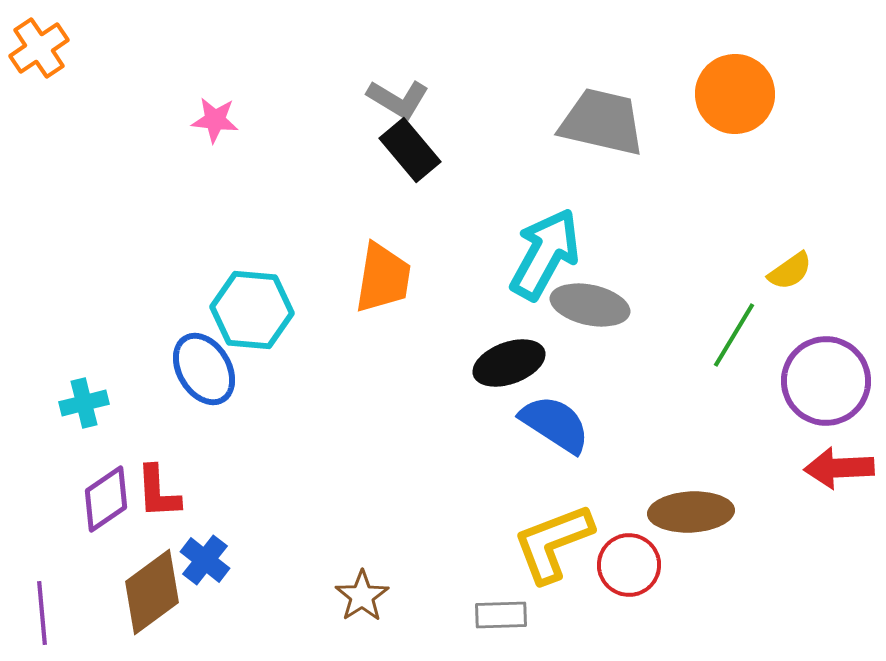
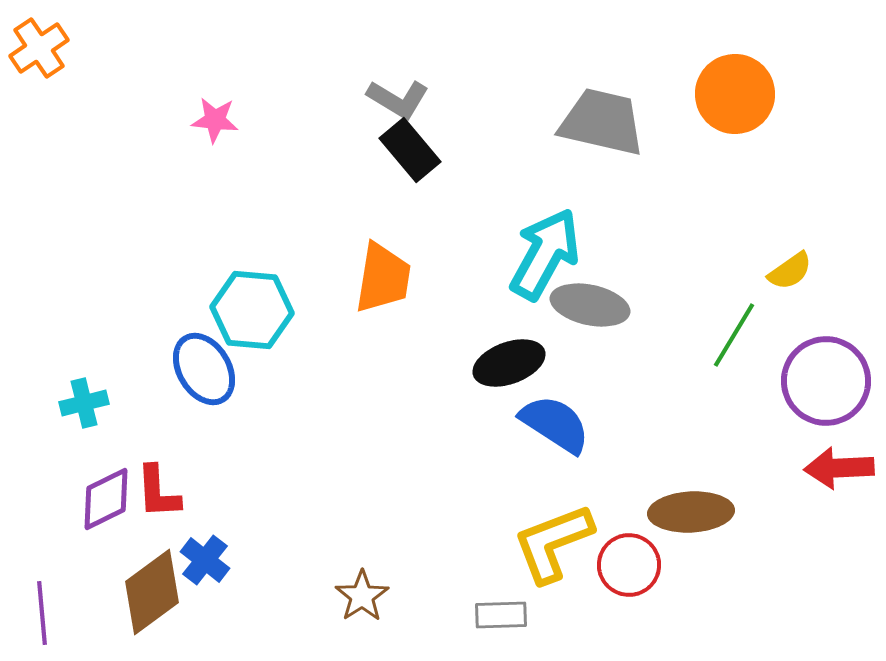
purple diamond: rotated 8 degrees clockwise
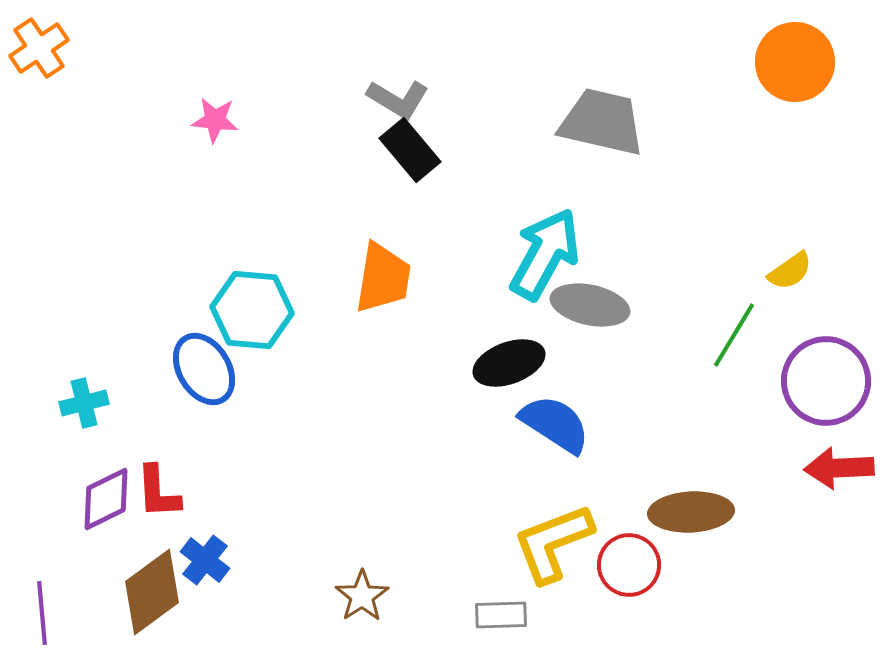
orange circle: moved 60 px right, 32 px up
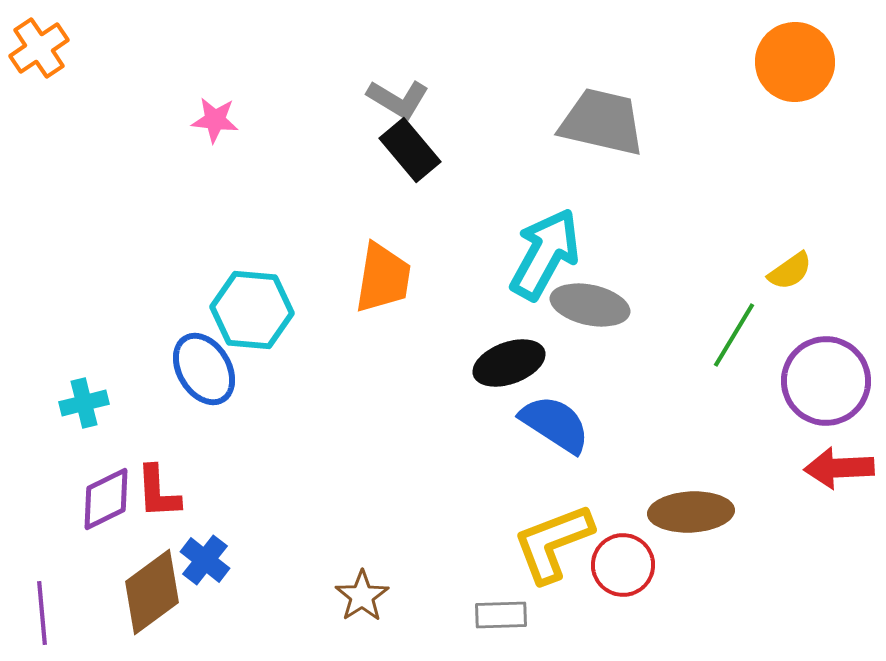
red circle: moved 6 px left
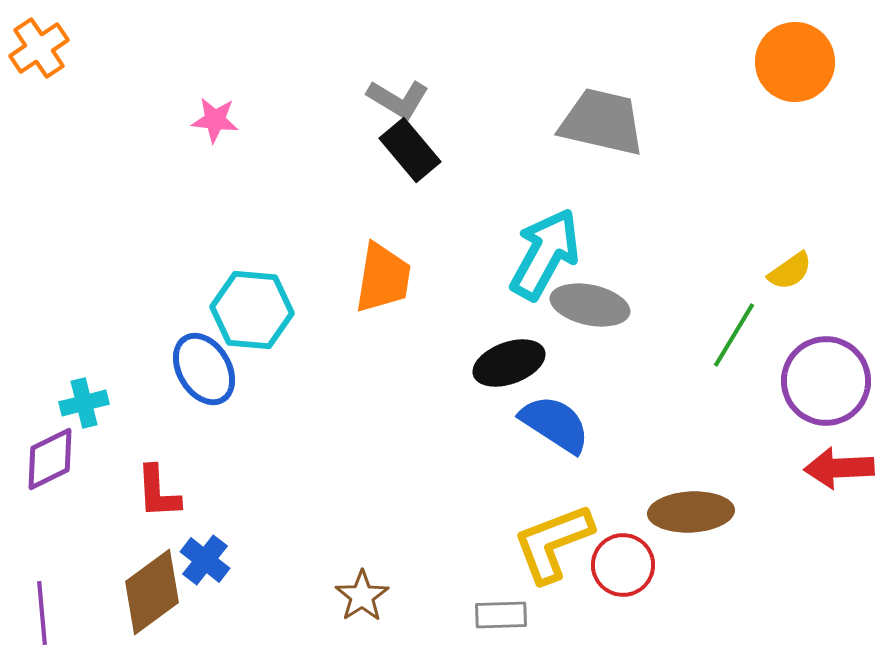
purple diamond: moved 56 px left, 40 px up
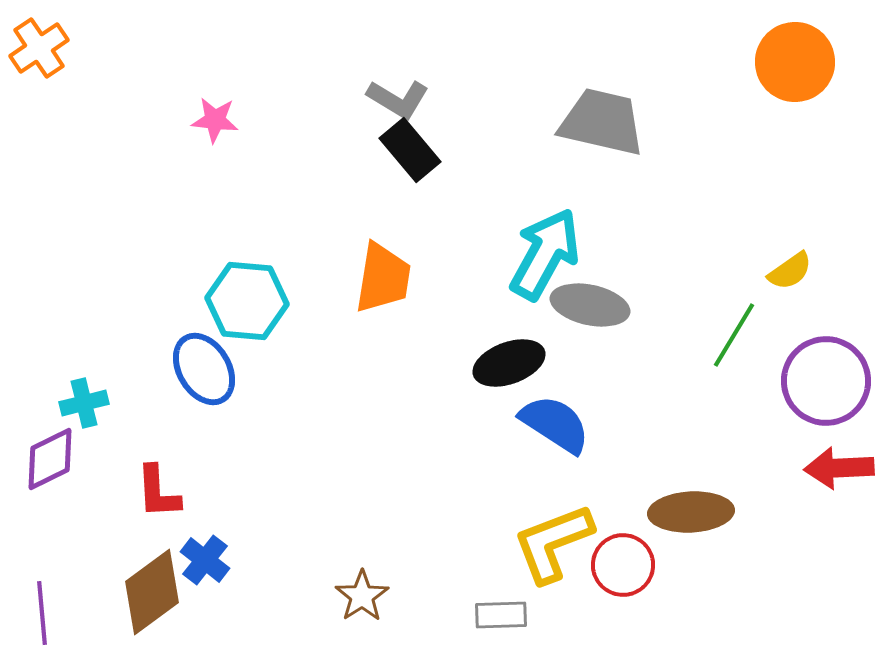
cyan hexagon: moved 5 px left, 9 px up
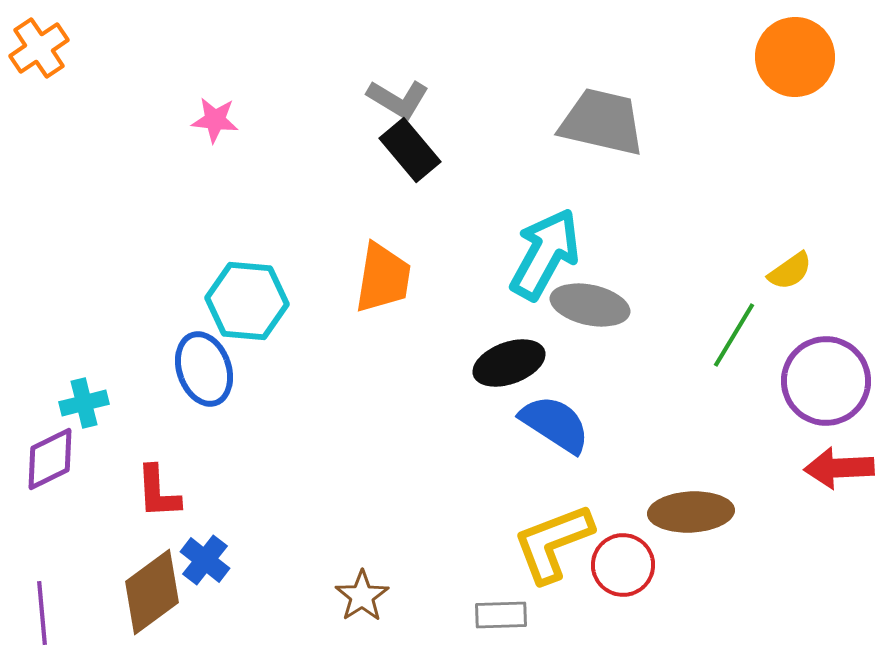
orange circle: moved 5 px up
blue ellipse: rotated 12 degrees clockwise
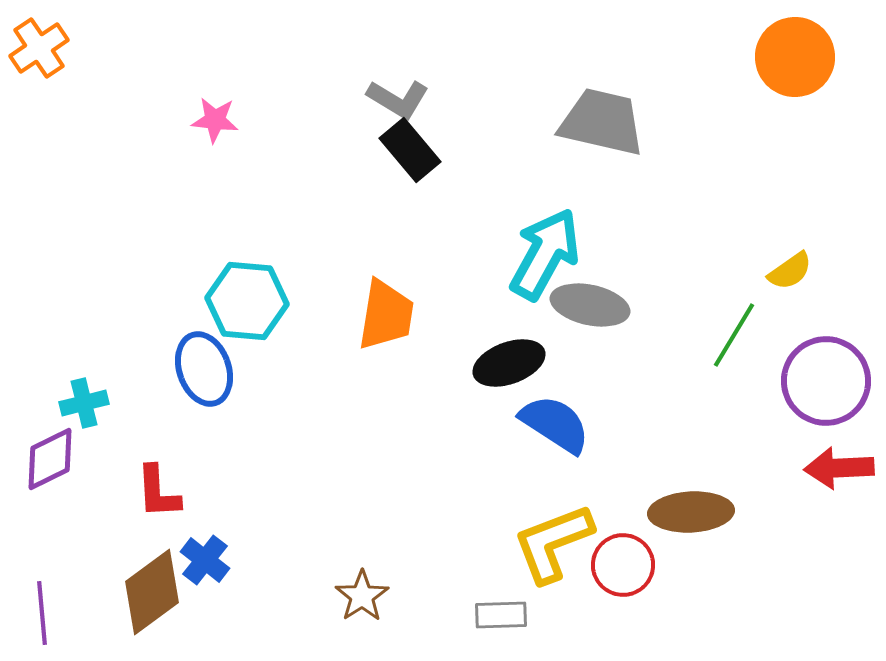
orange trapezoid: moved 3 px right, 37 px down
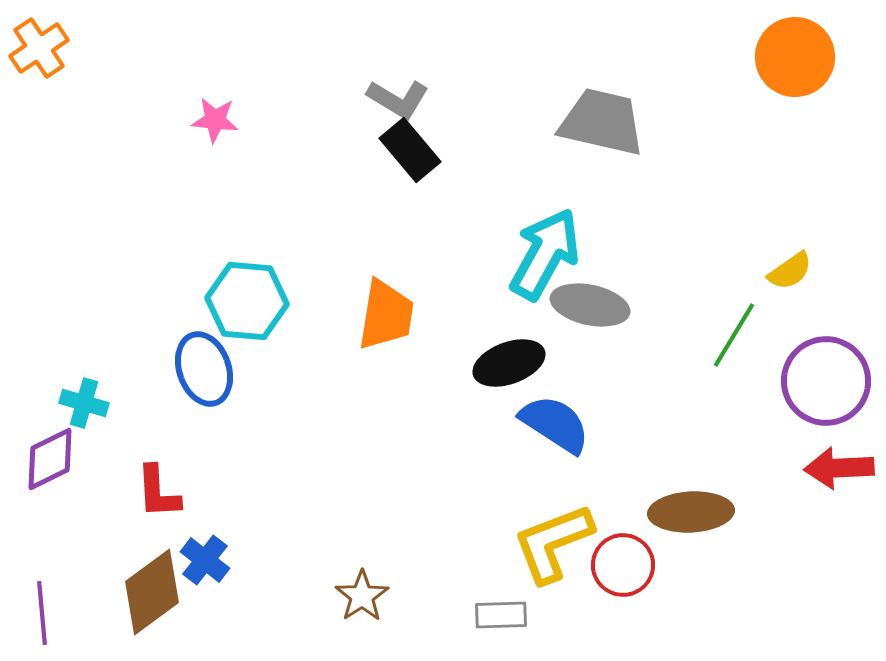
cyan cross: rotated 30 degrees clockwise
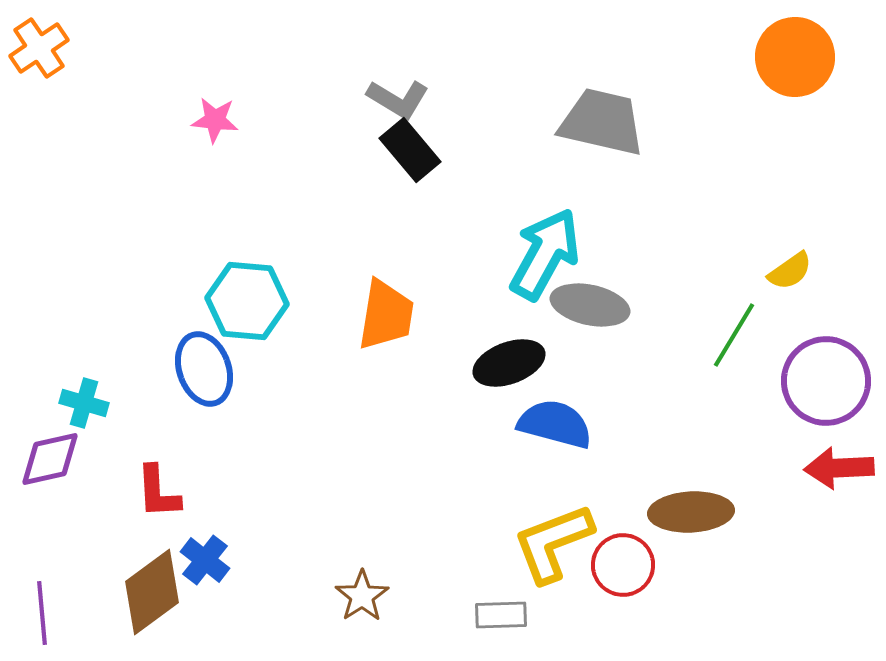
blue semicircle: rotated 18 degrees counterclockwise
purple diamond: rotated 14 degrees clockwise
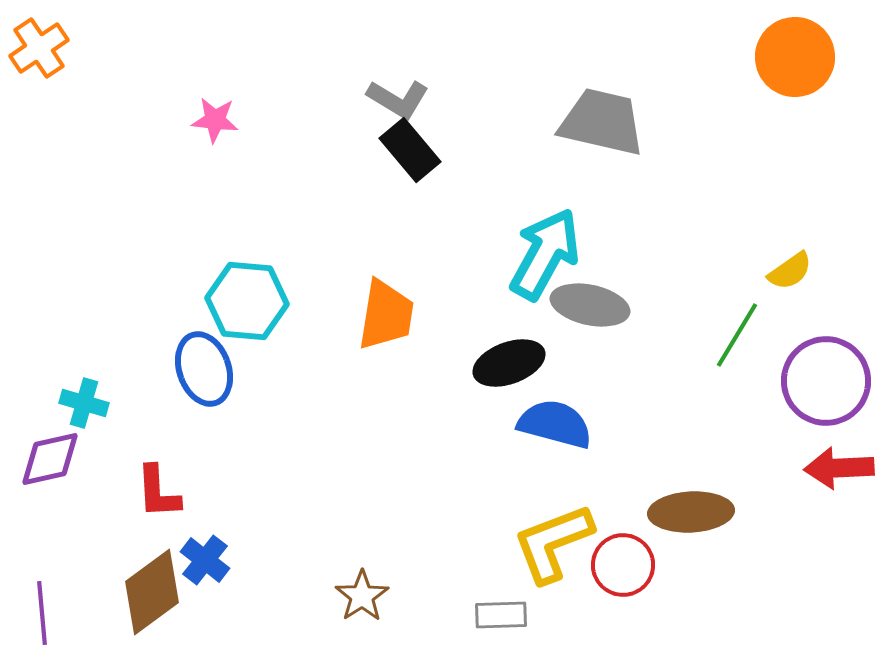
green line: moved 3 px right
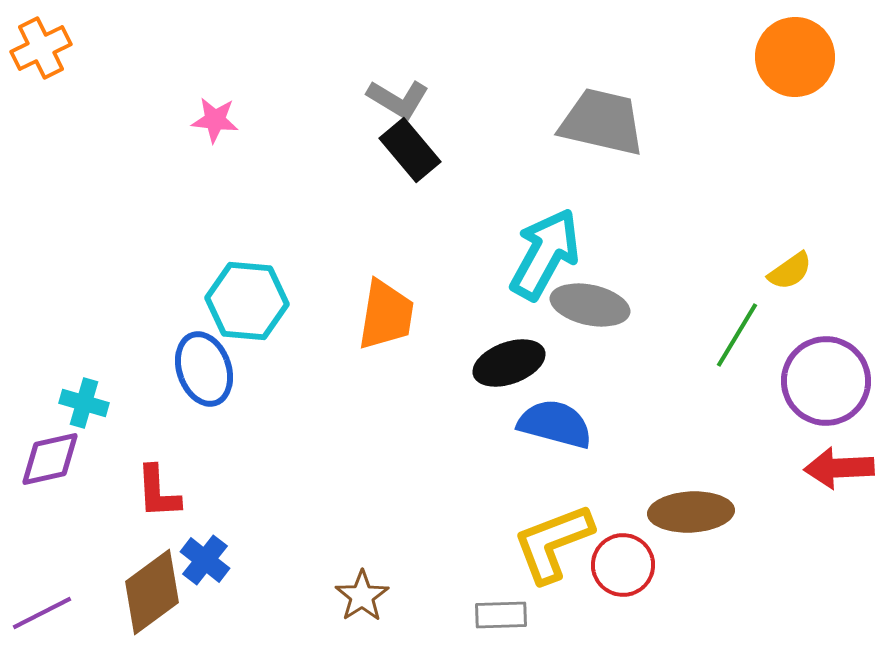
orange cross: moved 2 px right; rotated 8 degrees clockwise
purple line: rotated 68 degrees clockwise
